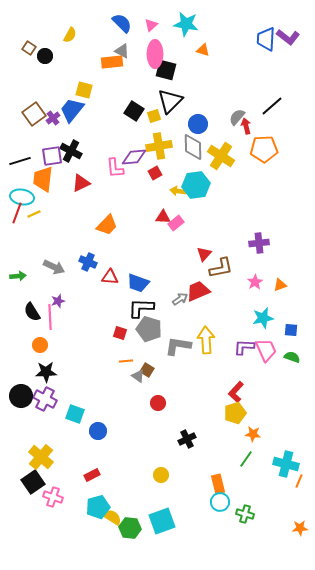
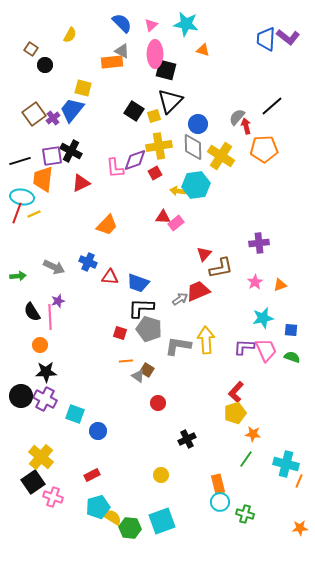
brown square at (29, 48): moved 2 px right, 1 px down
black circle at (45, 56): moved 9 px down
yellow square at (84, 90): moved 1 px left, 2 px up
purple diamond at (134, 157): moved 1 px right, 3 px down; rotated 15 degrees counterclockwise
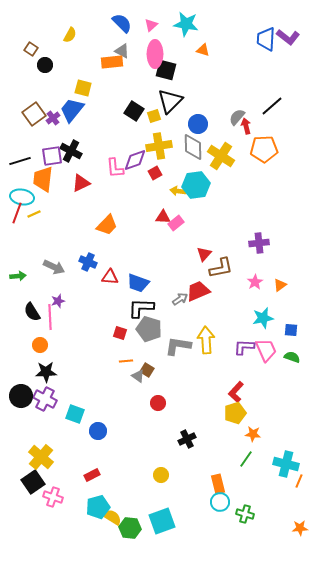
orange triangle at (280, 285): rotated 16 degrees counterclockwise
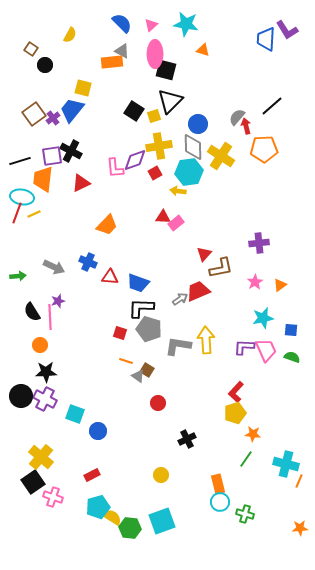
purple L-shape at (288, 37): moved 1 px left, 7 px up; rotated 20 degrees clockwise
cyan hexagon at (196, 185): moved 7 px left, 13 px up
orange line at (126, 361): rotated 24 degrees clockwise
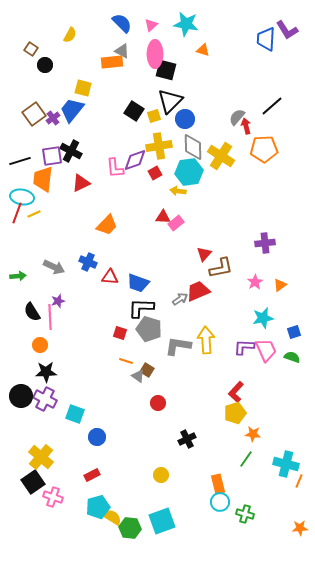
blue circle at (198, 124): moved 13 px left, 5 px up
purple cross at (259, 243): moved 6 px right
blue square at (291, 330): moved 3 px right, 2 px down; rotated 24 degrees counterclockwise
blue circle at (98, 431): moved 1 px left, 6 px down
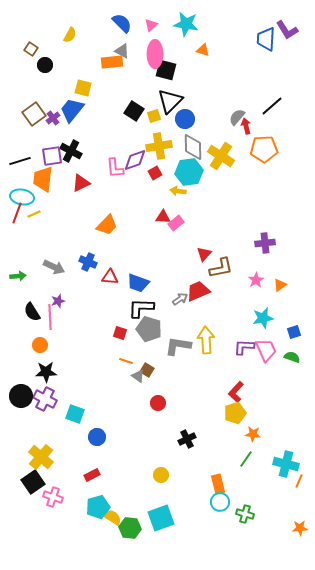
pink star at (255, 282): moved 1 px right, 2 px up
cyan square at (162, 521): moved 1 px left, 3 px up
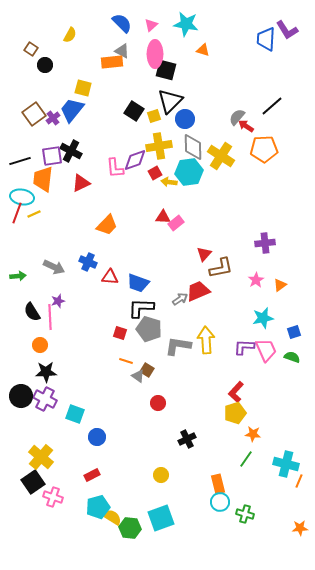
red arrow at (246, 126): rotated 42 degrees counterclockwise
yellow arrow at (178, 191): moved 9 px left, 9 px up
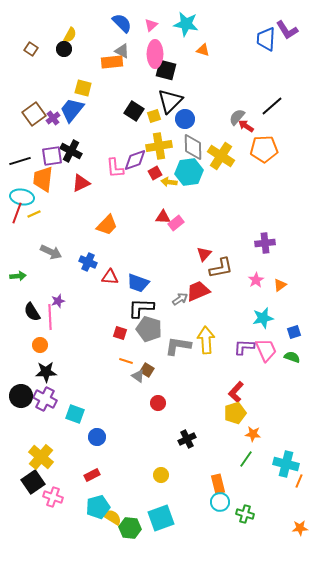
black circle at (45, 65): moved 19 px right, 16 px up
gray arrow at (54, 267): moved 3 px left, 15 px up
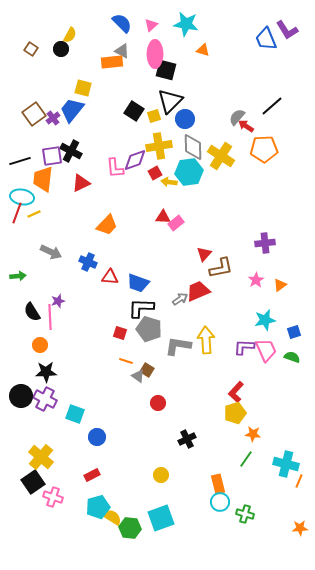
blue trapezoid at (266, 39): rotated 25 degrees counterclockwise
black circle at (64, 49): moved 3 px left
cyan star at (263, 318): moved 2 px right, 2 px down
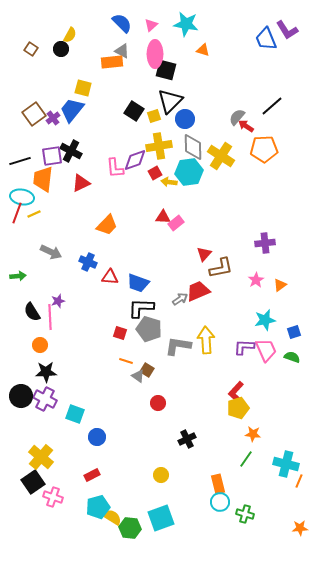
yellow pentagon at (235, 413): moved 3 px right, 5 px up
